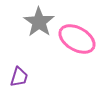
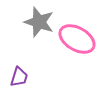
gray star: rotated 16 degrees counterclockwise
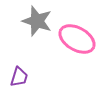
gray star: moved 2 px left, 1 px up
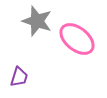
pink ellipse: rotated 9 degrees clockwise
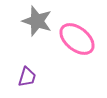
purple trapezoid: moved 8 px right
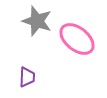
purple trapezoid: rotated 15 degrees counterclockwise
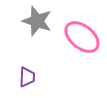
pink ellipse: moved 5 px right, 2 px up
